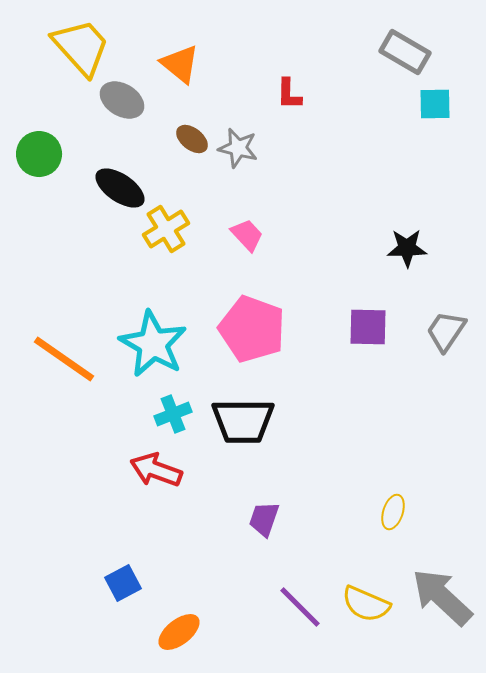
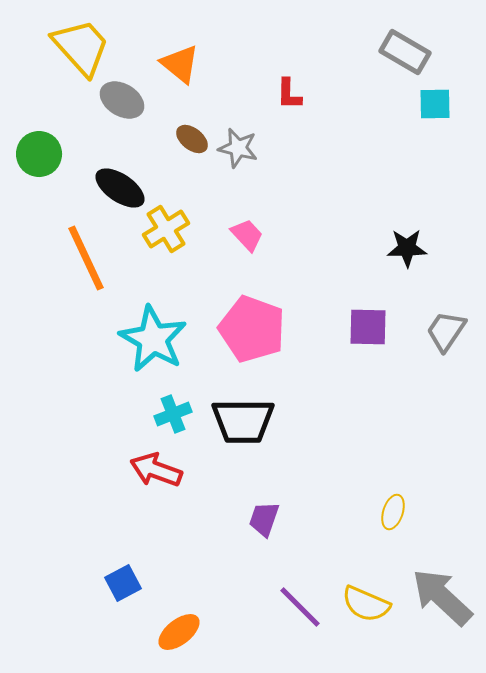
cyan star: moved 5 px up
orange line: moved 22 px right, 101 px up; rotated 30 degrees clockwise
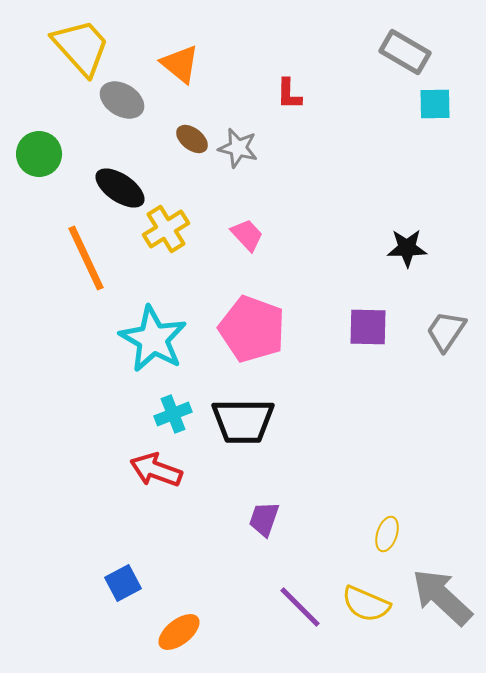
yellow ellipse: moved 6 px left, 22 px down
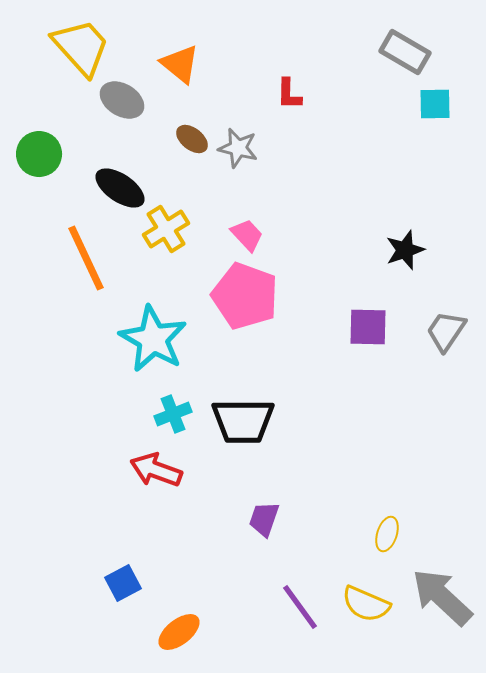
black star: moved 2 px left, 2 px down; rotated 18 degrees counterclockwise
pink pentagon: moved 7 px left, 33 px up
purple line: rotated 9 degrees clockwise
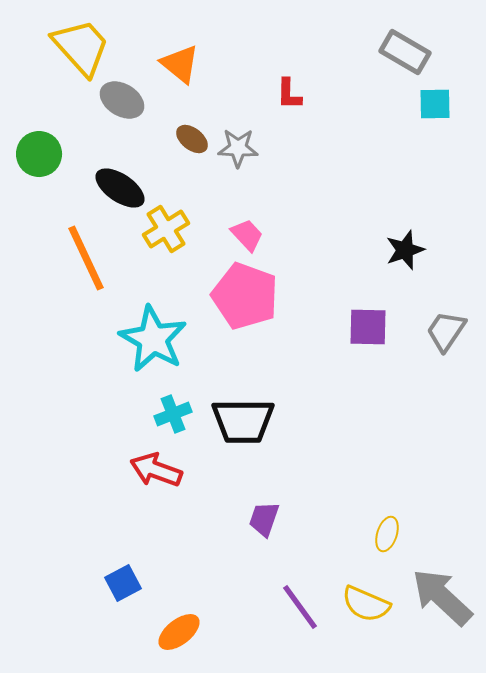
gray star: rotated 12 degrees counterclockwise
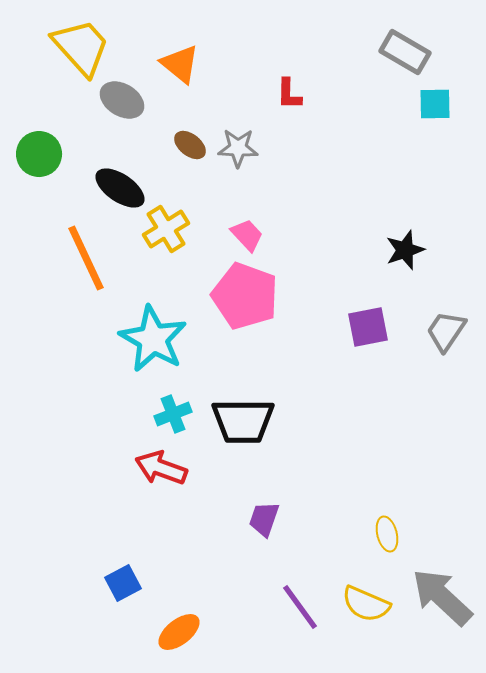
brown ellipse: moved 2 px left, 6 px down
purple square: rotated 12 degrees counterclockwise
red arrow: moved 5 px right, 2 px up
yellow ellipse: rotated 32 degrees counterclockwise
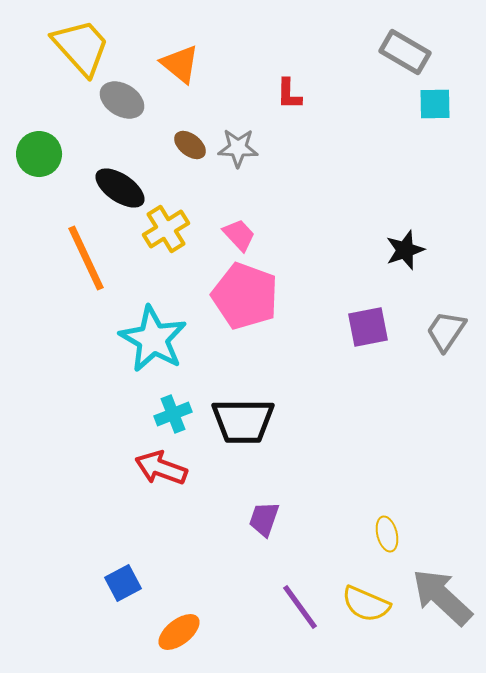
pink trapezoid: moved 8 px left
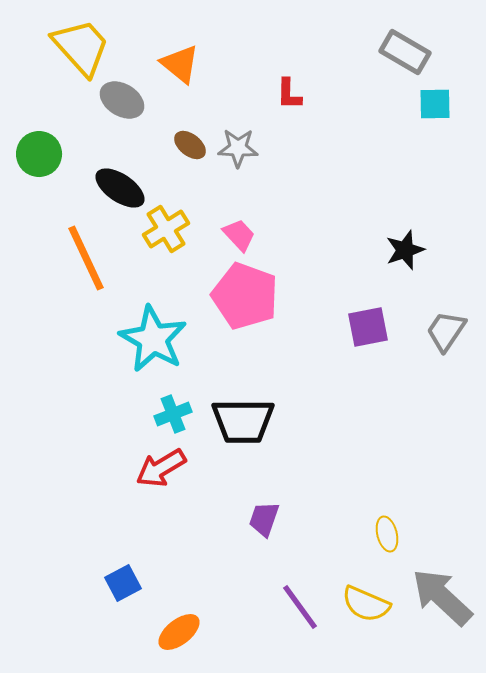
red arrow: rotated 51 degrees counterclockwise
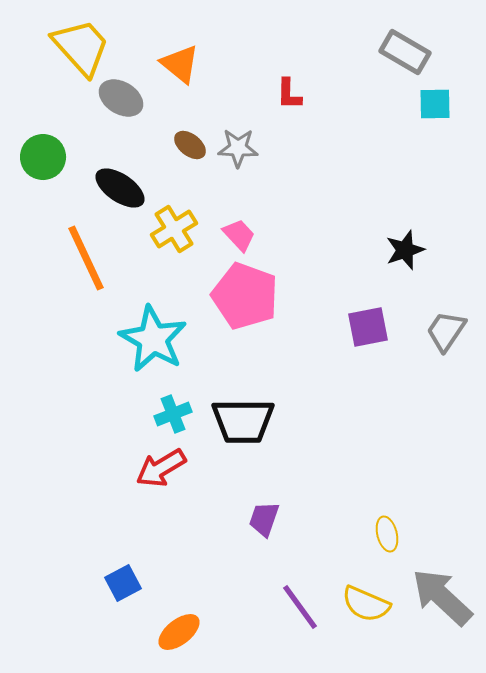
gray ellipse: moved 1 px left, 2 px up
green circle: moved 4 px right, 3 px down
yellow cross: moved 8 px right
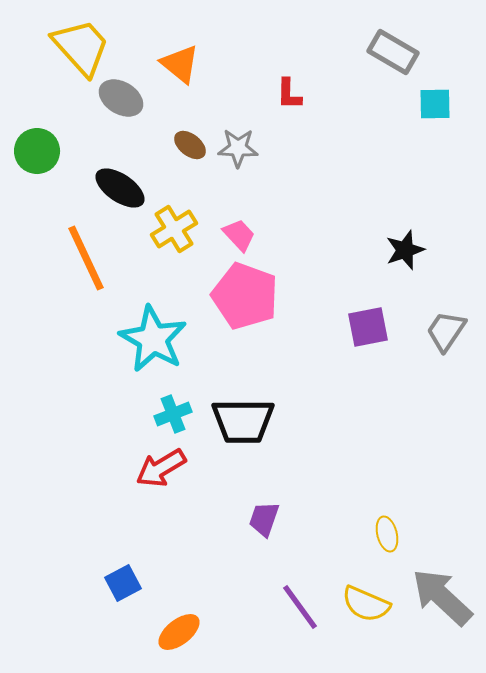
gray rectangle: moved 12 px left
green circle: moved 6 px left, 6 px up
